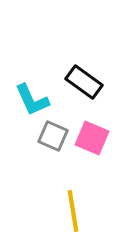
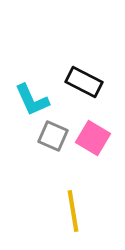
black rectangle: rotated 9 degrees counterclockwise
pink square: moved 1 px right; rotated 8 degrees clockwise
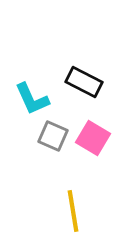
cyan L-shape: moved 1 px up
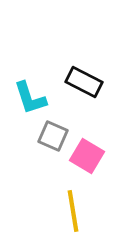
cyan L-shape: moved 2 px left, 1 px up; rotated 6 degrees clockwise
pink square: moved 6 px left, 18 px down
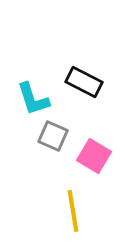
cyan L-shape: moved 3 px right, 1 px down
pink square: moved 7 px right
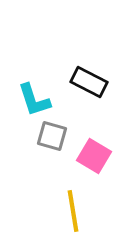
black rectangle: moved 5 px right
cyan L-shape: moved 1 px right, 1 px down
gray square: moved 1 px left; rotated 8 degrees counterclockwise
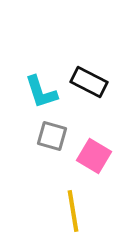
cyan L-shape: moved 7 px right, 8 px up
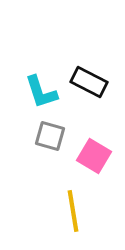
gray square: moved 2 px left
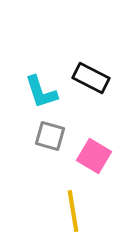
black rectangle: moved 2 px right, 4 px up
